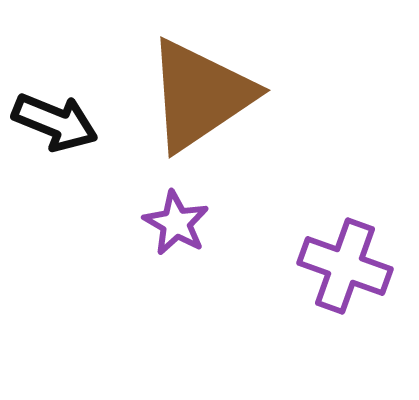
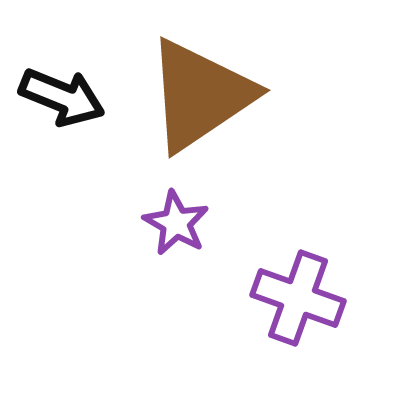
black arrow: moved 7 px right, 25 px up
purple cross: moved 47 px left, 32 px down
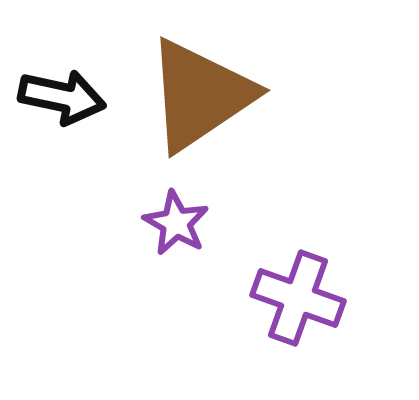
black arrow: rotated 10 degrees counterclockwise
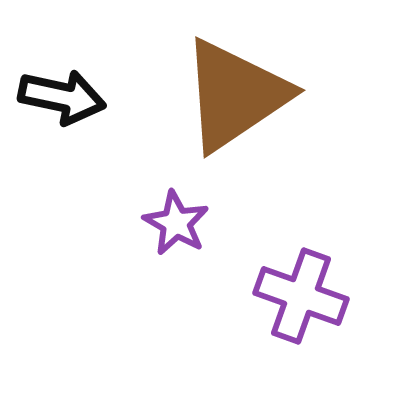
brown triangle: moved 35 px right
purple cross: moved 3 px right, 2 px up
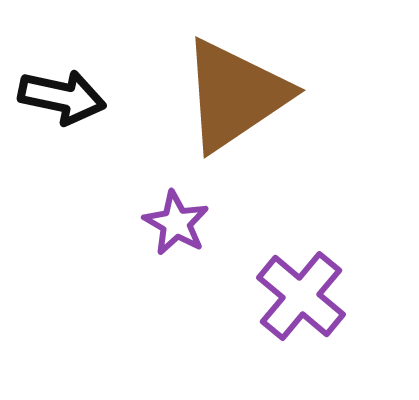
purple cross: rotated 20 degrees clockwise
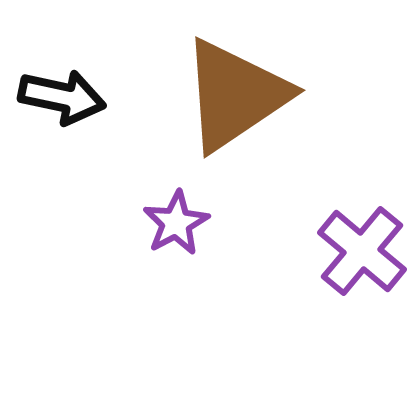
purple star: rotated 14 degrees clockwise
purple cross: moved 61 px right, 45 px up
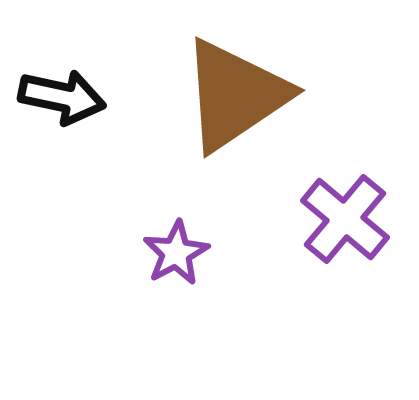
purple star: moved 30 px down
purple cross: moved 17 px left, 32 px up
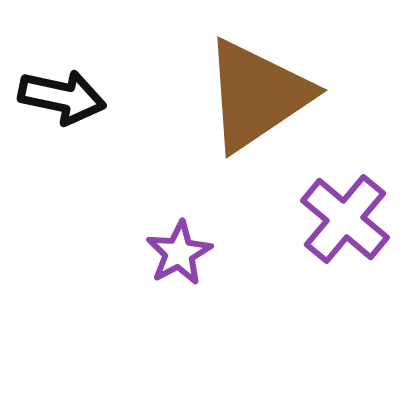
brown triangle: moved 22 px right
purple star: moved 3 px right
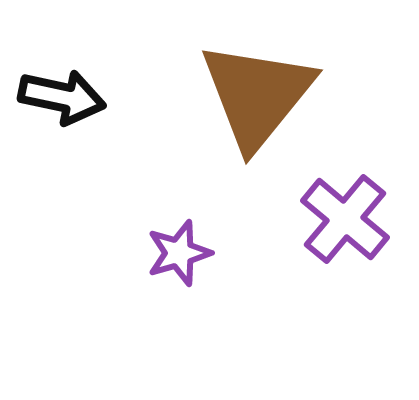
brown triangle: rotated 17 degrees counterclockwise
purple star: rotated 12 degrees clockwise
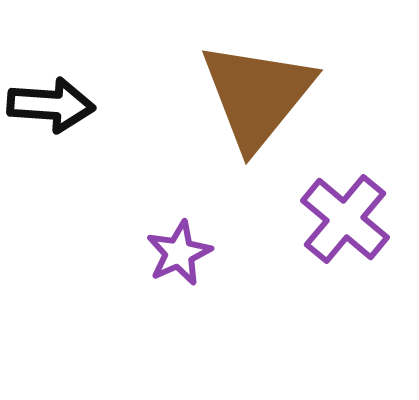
black arrow: moved 11 px left, 8 px down; rotated 8 degrees counterclockwise
purple star: rotated 8 degrees counterclockwise
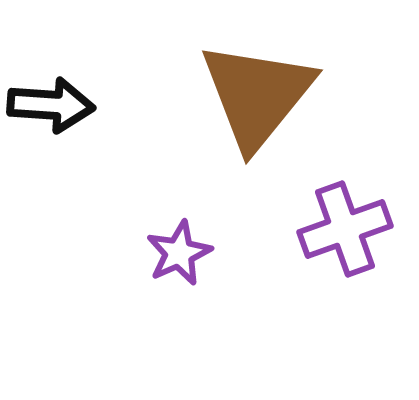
purple cross: moved 10 px down; rotated 30 degrees clockwise
